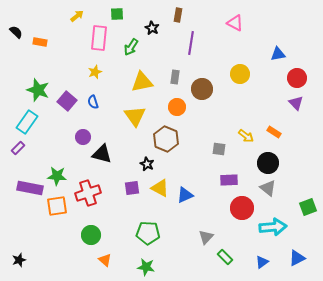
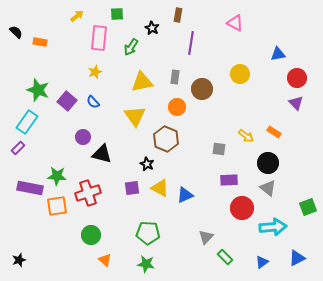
blue semicircle at (93, 102): rotated 24 degrees counterclockwise
green star at (146, 267): moved 3 px up
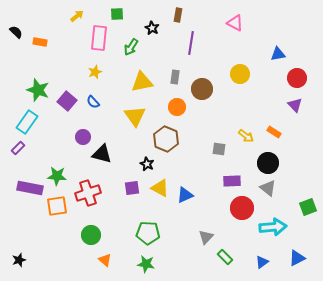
purple triangle at (296, 103): moved 1 px left, 2 px down
purple rectangle at (229, 180): moved 3 px right, 1 px down
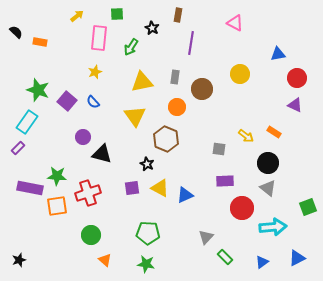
purple triangle at (295, 105): rotated 21 degrees counterclockwise
purple rectangle at (232, 181): moved 7 px left
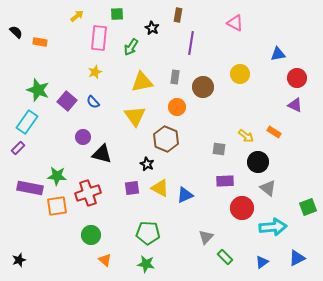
brown circle at (202, 89): moved 1 px right, 2 px up
black circle at (268, 163): moved 10 px left, 1 px up
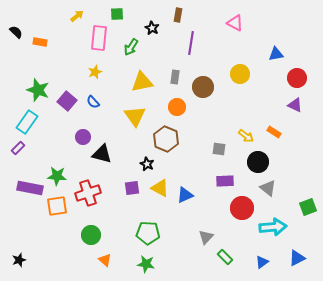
blue triangle at (278, 54): moved 2 px left
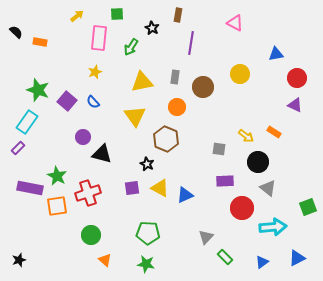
green star at (57, 176): rotated 24 degrees clockwise
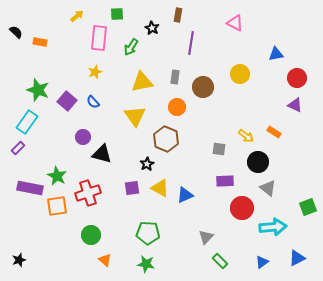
black star at (147, 164): rotated 16 degrees clockwise
green rectangle at (225, 257): moved 5 px left, 4 px down
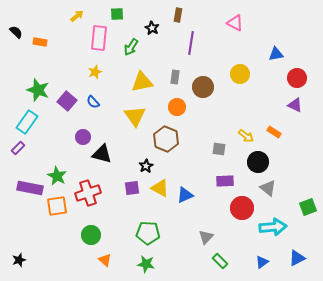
black star at (147, 164): moved 1 px left, 2 px down
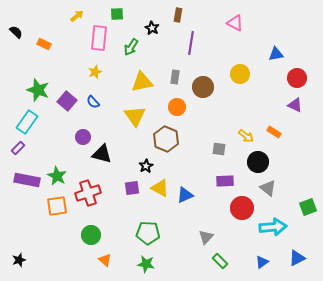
orange rectangle at (40, 42): moved 4 px right, 2 px down; rotated 16 degrees clockwise
purple rectangle at (30, 188): moved 3 px left, 8 px up
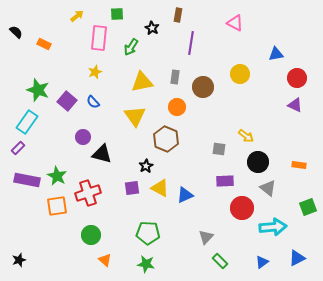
orange rectangle at (274, 132): moved 25 px right, 33 px down; rotated 24 degrees counterclockwise
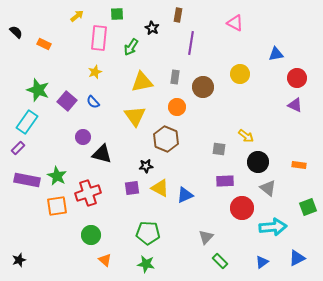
black star at (146, 166): rotated 24 degrees clockwise
